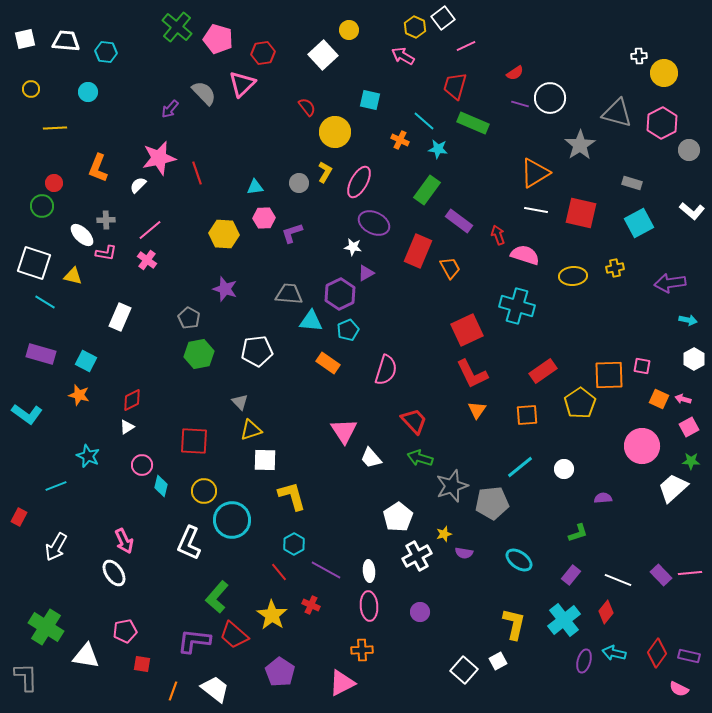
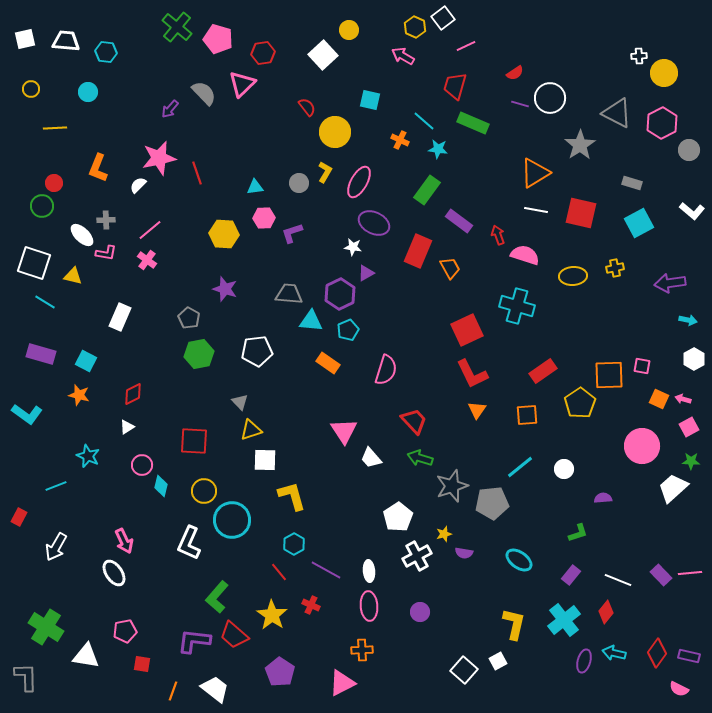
gray triangle at (617, 113): rotated 12 degrees clockwise
red diamond at (132, 400): moved 1 px right, 6 px up
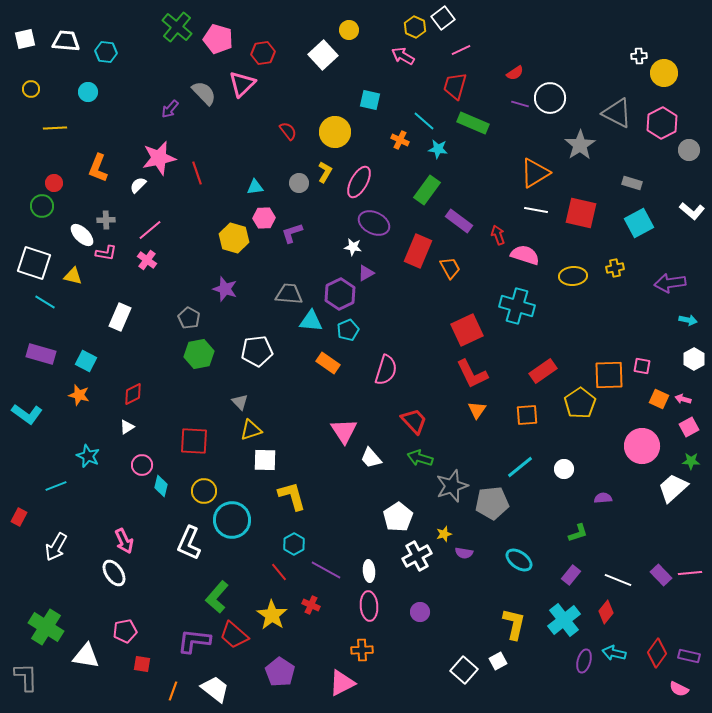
pink line at (466, 46): moved 5 px left, 4 px down
red semicircle at (307, 107): moved 19 px left, 24 px down
yellow hexagon at (224, 234): moved 10 px right, 4 px down; rotated 12 degrees clockwise
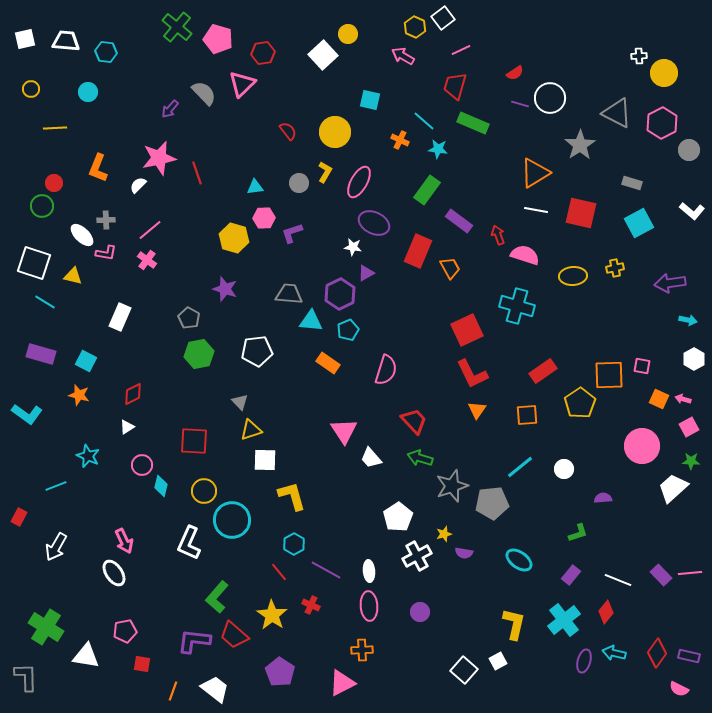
yellow circle at (349, 30): moved 1 px left, 4 px down
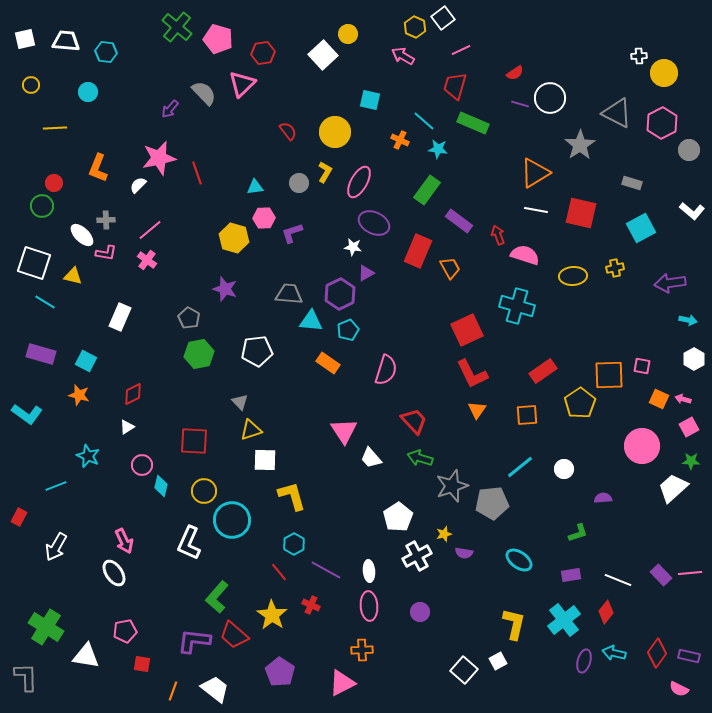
yellow circle at (31, 89): moved 4 px up
cyan square at (639, 223): moved 2 px right, 5 px down
purple rectangle at (571, 575): rotated 42 degrees clockwise
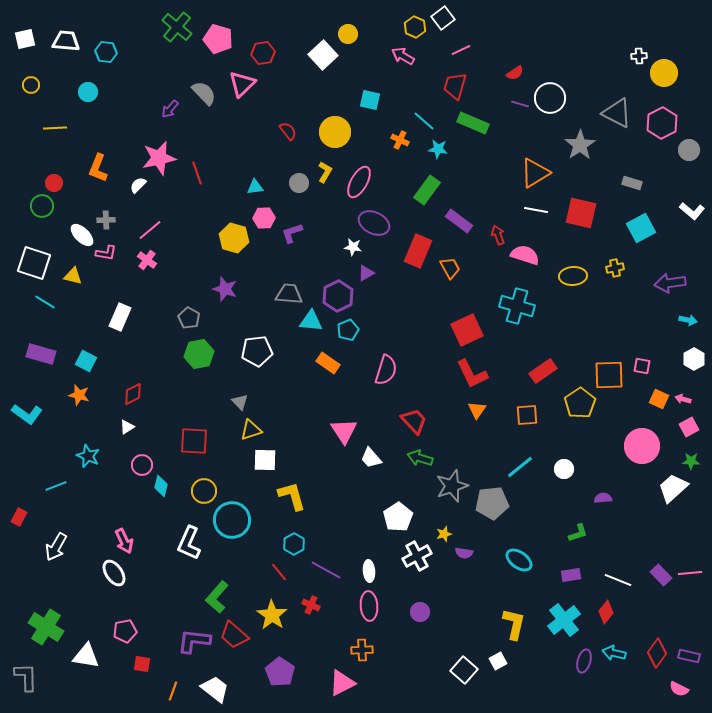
purple hexagon at (340, 294): moved 2 px left, 2 px down
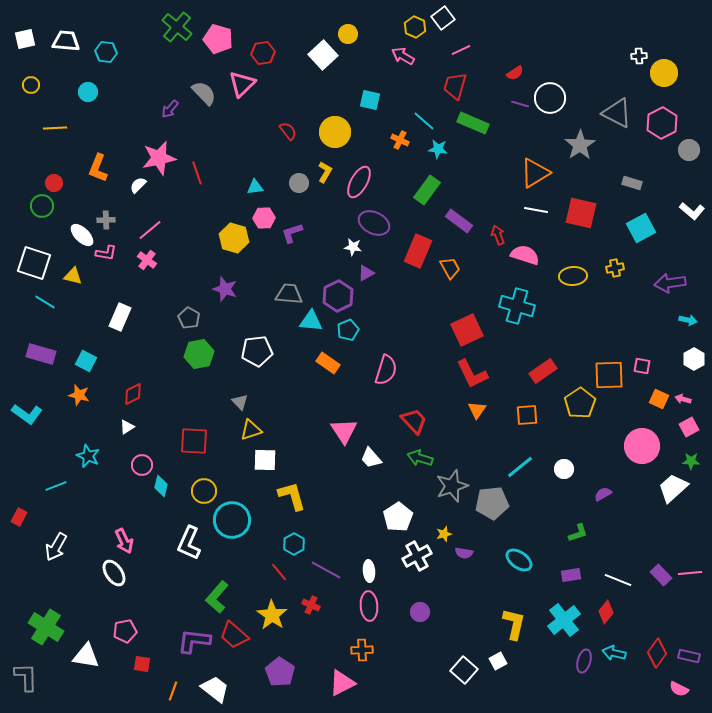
purple semicircle at (603, 498): moved 4 px up; rotated 24 degrees counterclockwise
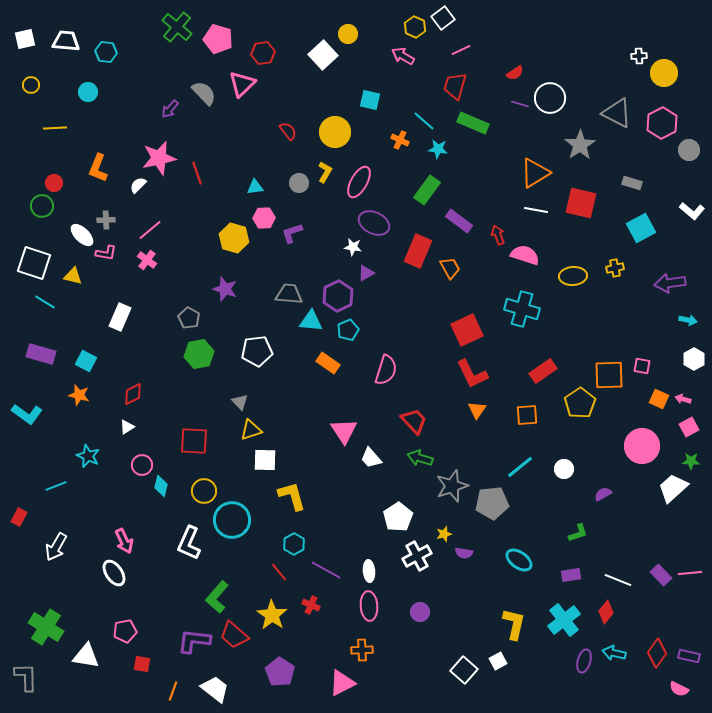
red square at (581, 213): moved 10 px up
cyan cross at (517, 306): moved 5 px right, 3 px down
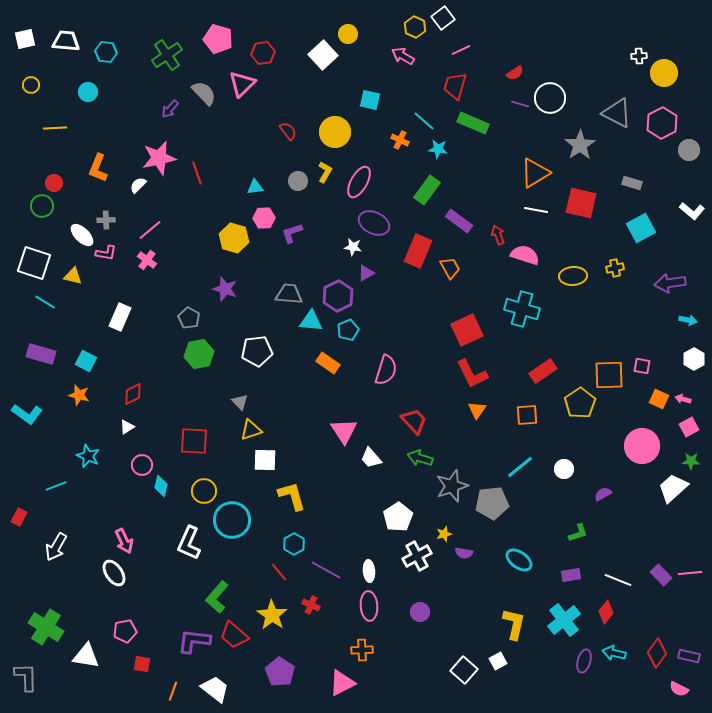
green cross at (177, 27): moved 10 px left, 28 px down; rotated 16 degrees clockwise
gray circle at (299, 183): moved 1 px left, 2 px up
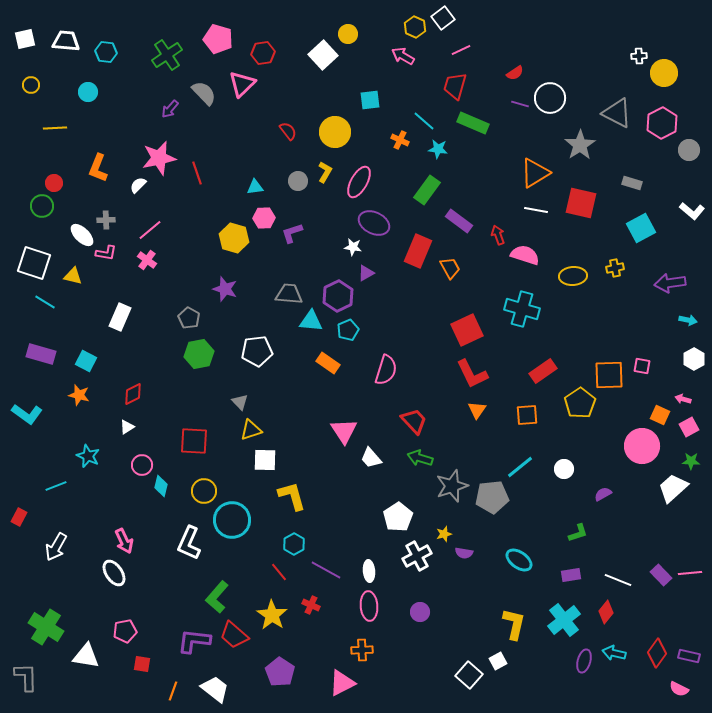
cyan square at (370, 100): rotated 20 degrees counterclockwise
orange square at (659, 399): moved 1 px right, 16 px down
gray pentagon at (492, 503): moved 6 px up
white square at (464, 670): moved 5 px right, 5 px down
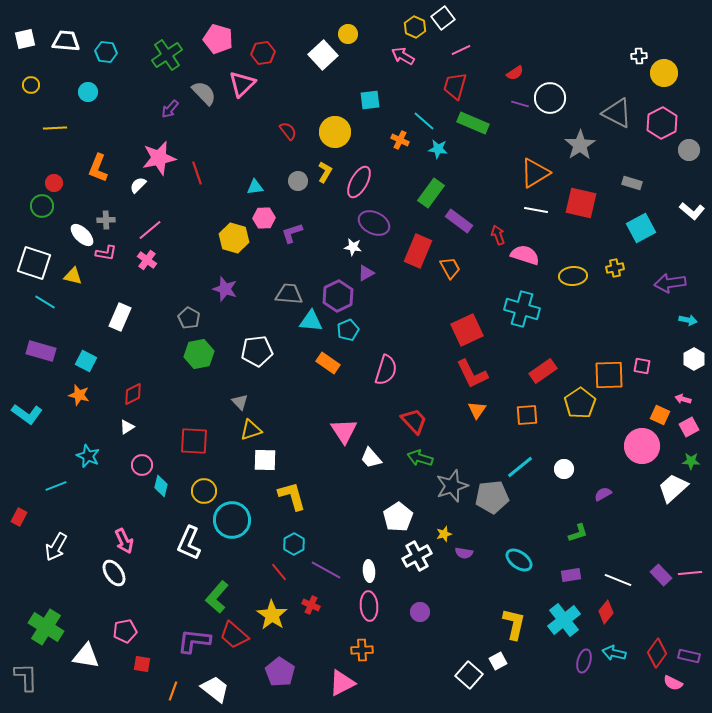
green rectangle at (427, 190): moved 4 px right, 3 px down
purple rectangle at (41, 354): moved 3 px up
pink semicircle at (679, 689): moved 6 px left, 6 px up
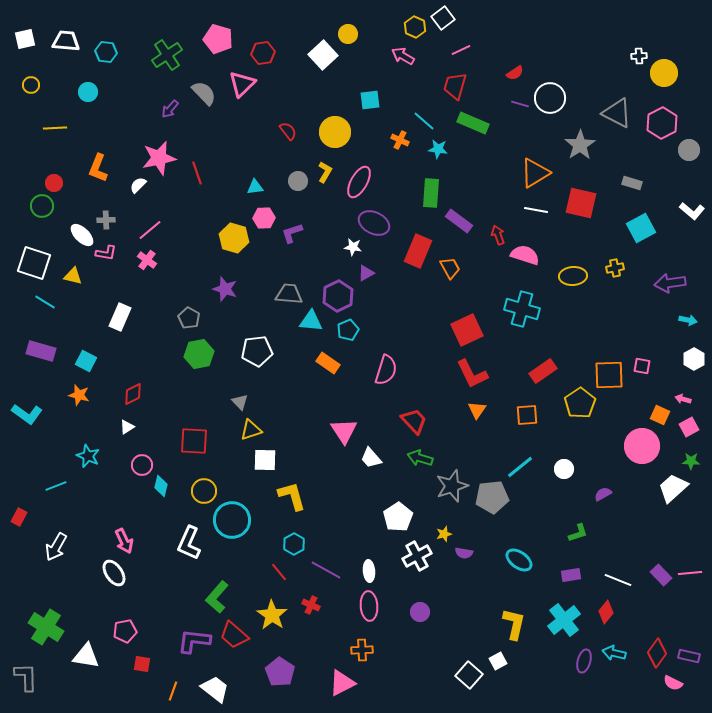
green rectangle at (431, 193): rotated 32 degrees counterclockwise
